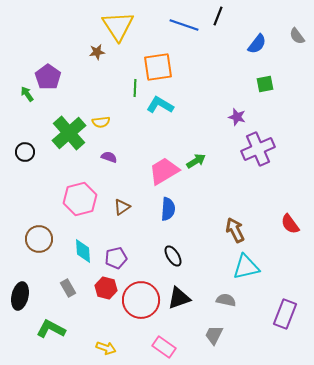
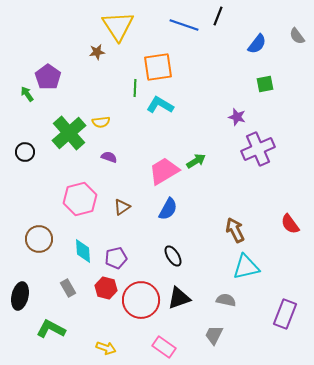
blue semicircle at (168, 209): rotated 25 degrees clockwise
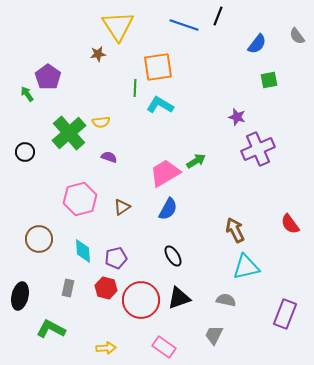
brown star at (97, 52): moved 1 px right, 2 px down
green square at (265, 84): moved 4 px right, 4 px up
pink trapezoid at (164, 171): moved 1 px right, 2 px down
gray rectangle at (68, 288): rotated 42 degrees clockwise
yellow arrow at (106, 348): rotated 24 degrees counterclockwise
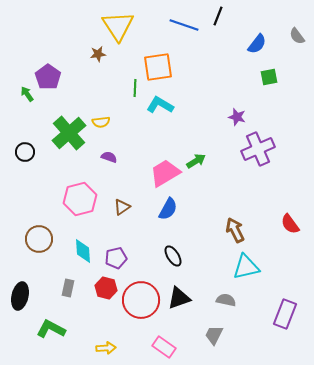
green square at (269, 80): moved 3 px up
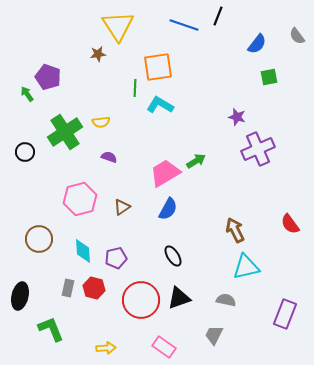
purple pentagon at (48, 77): rotated 15 degrees counterclockwise
green cross at (69, 133): moved 4 px left, 1 px up; rotated 8 degrees clockwise
red hexagon at (106, 288): moved 12 px left
green L-shape at (51, 329): rotated 40 degrees clockwise
